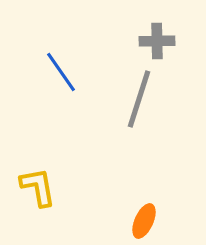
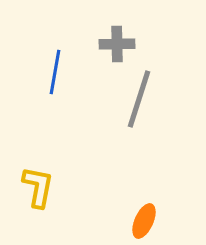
gray cross: moved 40 px left, 3 px down
blue line: moved 6 px left; rotated 45 degrees clockwise
yellow L-shape: rotated 21 degrees clockwise
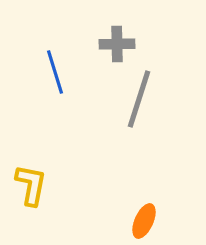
blue line: rotated 27 degrees counterclockwise
yellow L-shape: moved 7 px left, 2 px up
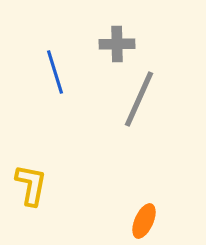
gray line: rotated 6 degrees clockwise
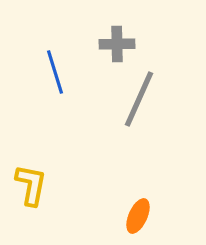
orange ellipse: moved 6 px left, 5 px up
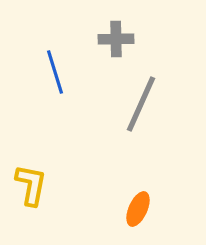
gray cross: moved 1 px left, 5 px up
gray line: moved 2 px right, 5 px down
orange ellipse: moved 7 px up
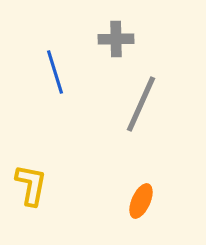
orange ellipse: moved 3 px right, 8 px up
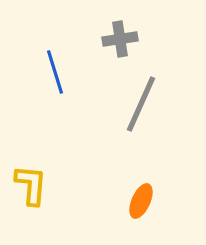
gray cross: moved 4 px right; rotated 8 degrees counterclockwise
yellow L-shape: rotated 6 degrees counterclockwise
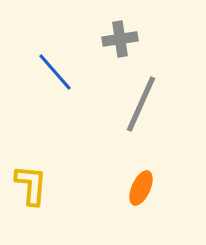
blue line: rotated 24 degrees counterclockwise
orange ellipse: moved 13 px up
